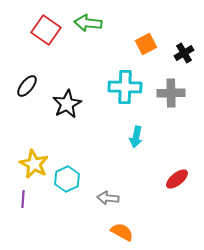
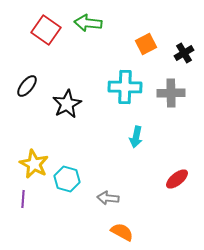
cyan hexagon: rotated 20 degrees counterclockwise
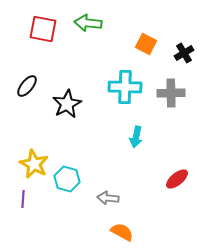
red square: moved 3 px left, 1 px up; rotated 24 degrees counterclockwise
orange square: rotated 35 degrees counterclockwise
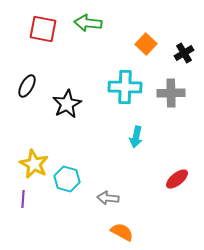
orange square: rotated 15 degrees clockwise
black ellipse: rotated 10 degrees counterclockwise
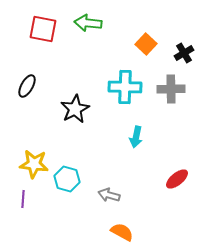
gray cross: moved 4 px up
black star: moved 8 px right, 5 px down
yellow star: rotated 20 degrees counterclockwise
gray arrow: moved 1 px right, 3 px up; rotated 10 degrees clockwise
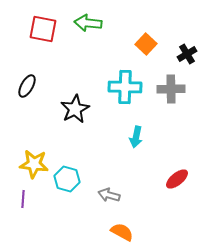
black cross: moved 3 px right, 1 px down
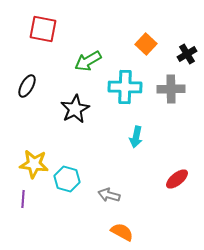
green arrow: moved 38 px down; rotated 36 degrees counterclockwise
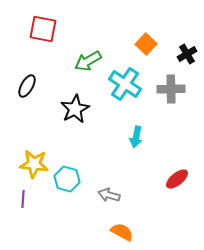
cyan cross: moved 3 px up; rotated 32 degrees clockwise
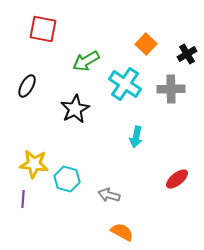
green arrow: moved 2 px left
